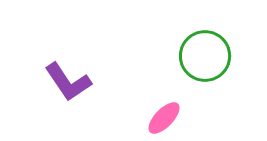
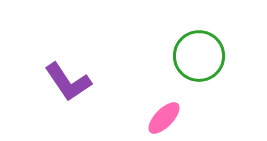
green circle: moved 6 px left
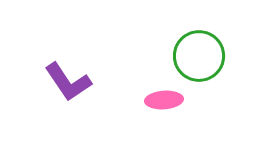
pink ellipse: moved 18 px up; rotated 42 degrees clockwise
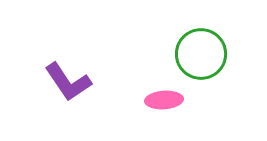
green circle: moved 2 px right, 2 px up
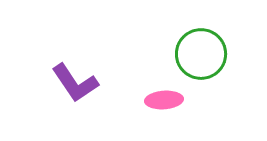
purple L-shape: moved 7 px right, 1 px down
